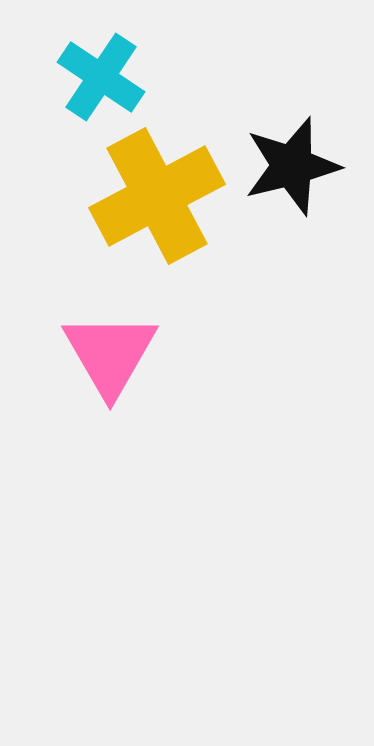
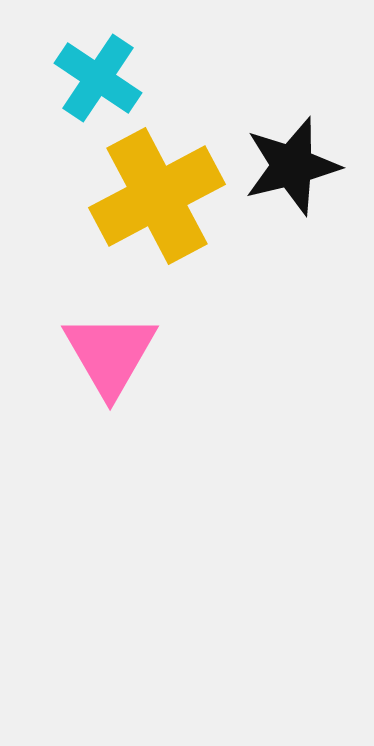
cyan cross: moved 3 px left, 1 px down
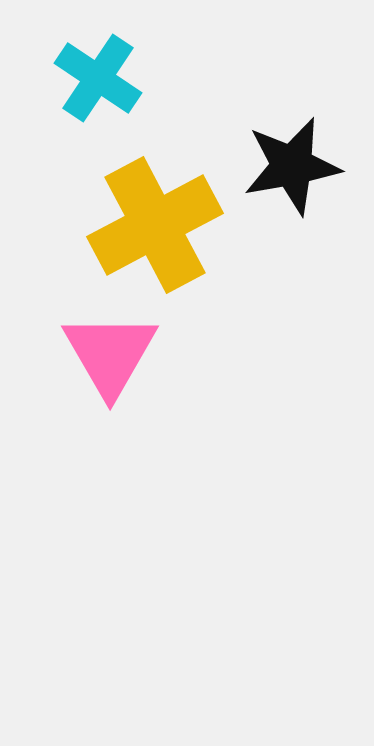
black star: rotated 4 degrees clockwise
yellow cross: moved 2 px left, 29 px down
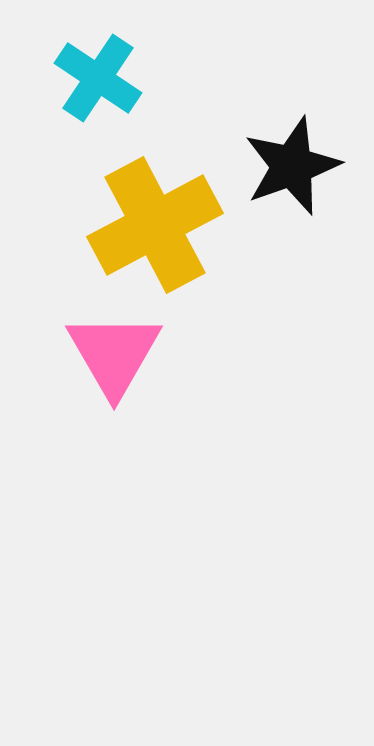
black star: rotated 10 degrees counterclockwise
pink triangle: moved 4 px right
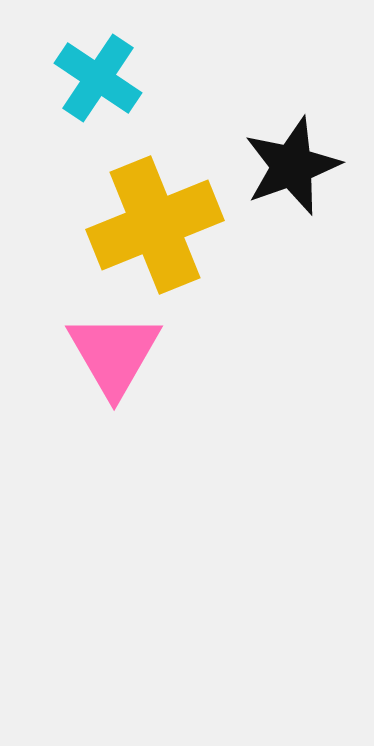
yellow cross: rotated 6 degrees clockwise
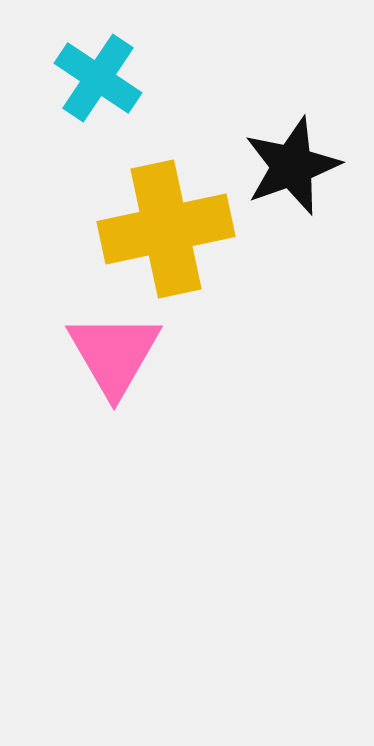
yellow cross: moved 11 px right, 4 px down; rotated 10 degrees clockwise
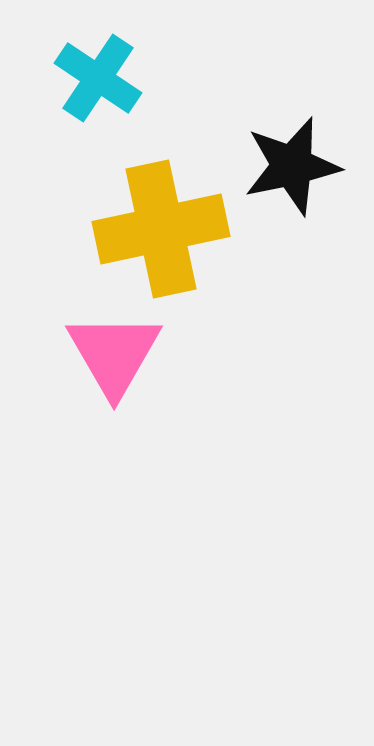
black star: rotated 8 degrees clockwise
yellow cross: moved 5 px left
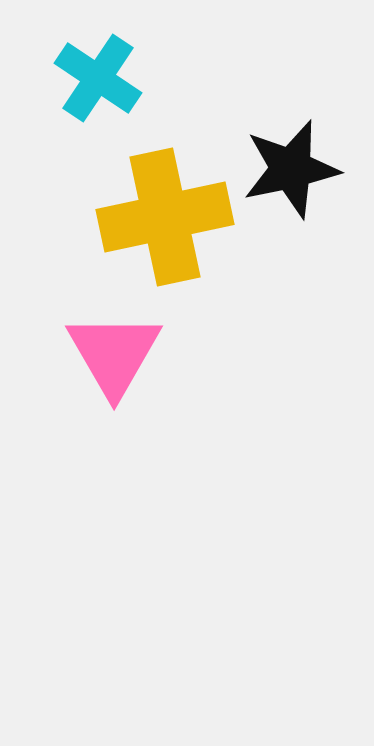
black star: moved 1 px left, 3 px down
yellow cross: moved 4 px right, 12 px up
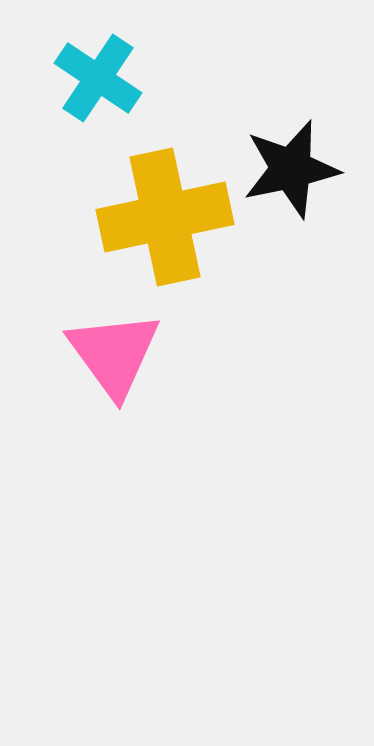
pink triangle: rotated 6 degrees counterclockwise
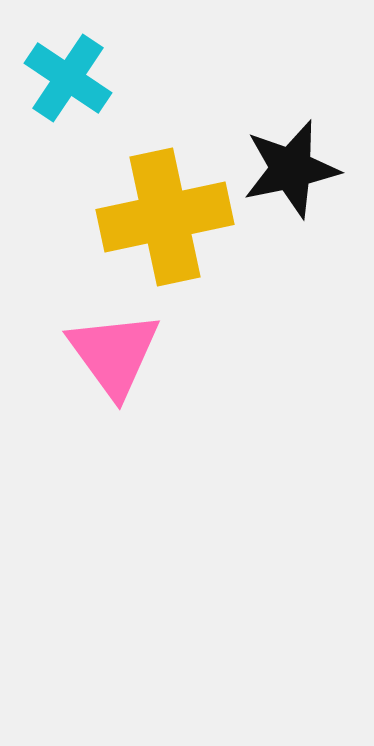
cyan cross: moved 30 px left
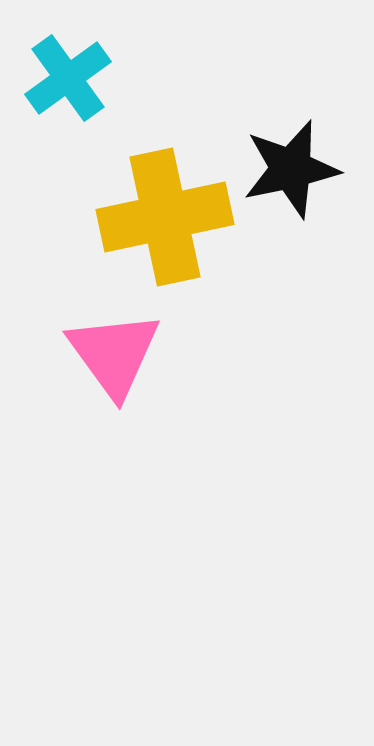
cyan cross: rotated 20 degrees clockwise
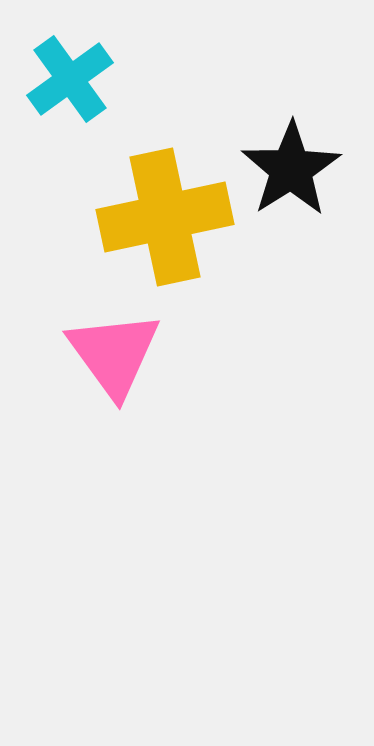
cyan cross: moved 2 px right, 1 px down
black star: rotated 20 degrees counterclockwise
